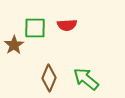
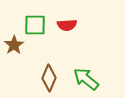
green square: moved 3 px up
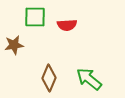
green square: moved 8 px up
brown star: rotated 24 degrees clockwise
green arrow: moved 3 px right
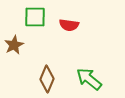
red semicircle: moved 2 px right; rotated 12 degrees clockwise
brown star: rotated 18 degrees counterclockwise
brown diamond: moved 2 px left, 1 px down
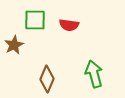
green square: moved 3 px down
green arrow: moved 5 px right, 5 px up; rotated 36 degrees clockwise
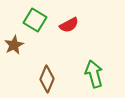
green square: rotated 30 degrees clockwise
red semicircle: rotated 36 degrees counterclockwise
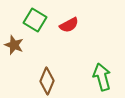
brown star: rotated 24 degrees counterclockwise
green arrow: moved 8 px right, 3 px down
brown diamond: moved 2 px down
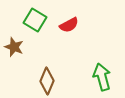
brown star: moved 2 px down
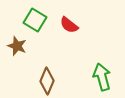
red semicircle: rotated 66 degrees clockwise
brown star: moved 3 px right, 1 px up
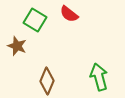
red semicircle: moved 11 px up
green arrow: moved 3 px left
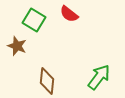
green square: moved 1 px left
green arrow: rotated 52 degrees clockwise
brown diamond: rotated 16 degrees counterclockwise
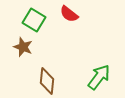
brown star: moved 6 px right, 1 px down
